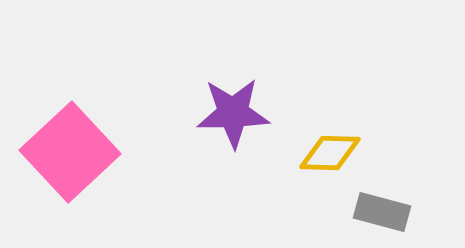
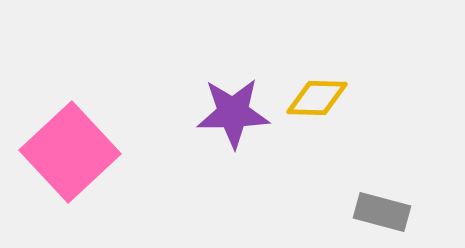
yellow diamond: moved 13 px left, 55 px up
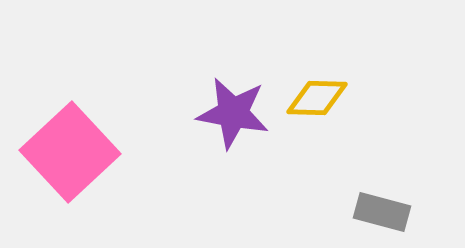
purple star: rotated 12 degrees clockwise
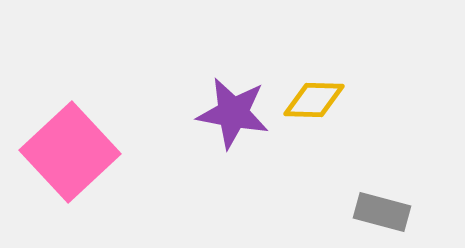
yellow diamond: moved 3 px left, 2 px down
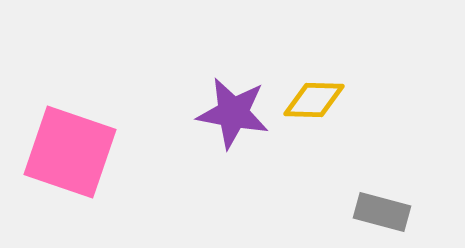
pink square: rotated 28 degrees counterclockwise
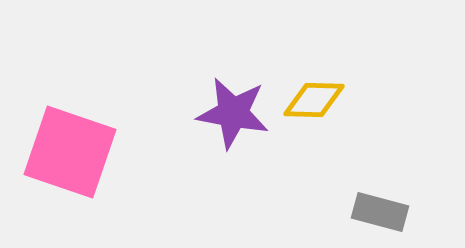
gray rectangle: moved 2 px left
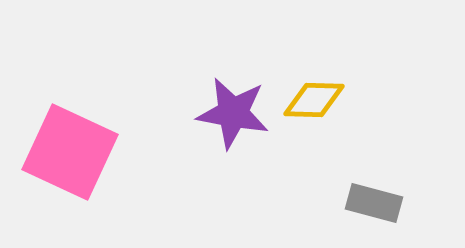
pink square: rotated 6 degrees clockwise
gray rectangle: moved 6 px left, 9 px up
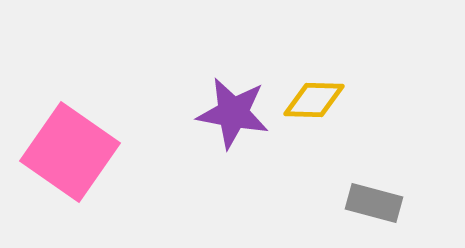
pink square: rotated 10 degrees clockwise
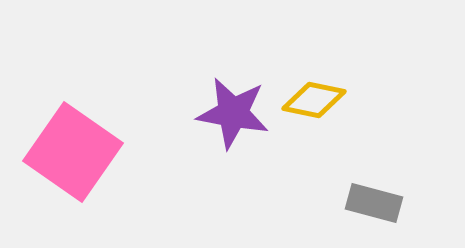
yellow diamond: rotated 10 degrees clockwise
pink square: moved 3 px right
